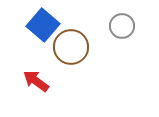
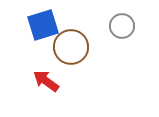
blue square: rotated 32 degrees clockwise
red arrow: moved 10 px right
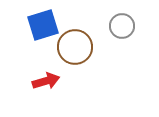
brown circle: moved 4 px right
red arrow: rotated 128 degrees clockwise
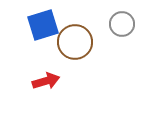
gray circle: moved 2 px up
brown circle: moved 5 px up
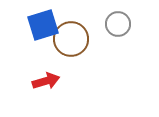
gray circle: moved 4 px left
brown circle: moved 4 px left, 3 px up
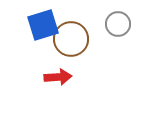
red arrow: moved 12 px right, 4 px up; rotated 12 degrees clockwise
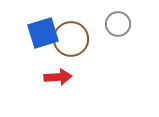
blue square: moved 8 px down
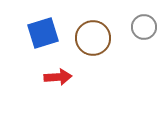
gray circle: moved 26 px right, 3 px down
brown circle: moved 22 px right, 1 px up
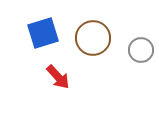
gray circle: moved 3 px left, 23 px down
red arrow: rotated 52 degrees clockwise
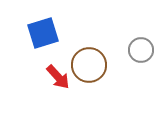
brown circle: moved 4 px left, 27 px down
